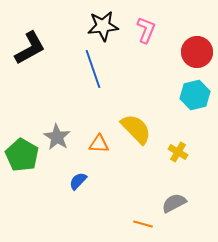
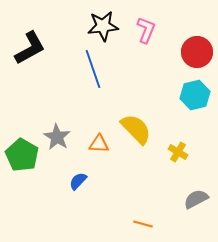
gray semicircle: moved 22 px right, 4 px up
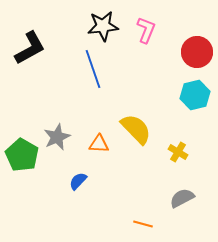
gray star: rotated 16 degrees clockwise
gray semicircle: moved 14 px left, 1 px up
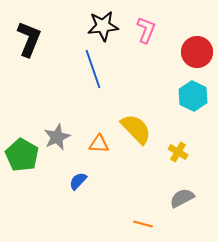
black L-shape: moved 1 px left, 9 px up; rotated 39 degrees counterclockwise
cyan hexagon: moved 2 px left, 1 px down; rotated 20 degrees counterclockwise
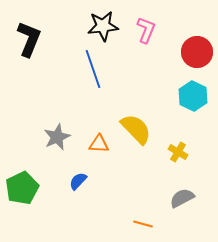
green pentagon: moved 33 px down; rotated 16 degrees clockwise
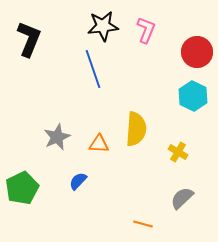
yellow semicircle: rotated 48 degrees clockwise
gray semicircle: rotated 15 degrees counterclockwise
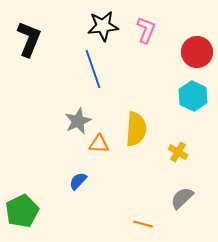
gray star: moved 21 px right, 16 px up
green pentagon: moved 23 px down
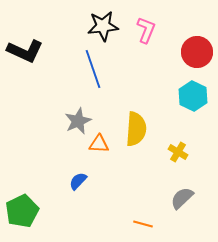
black L-shape: moved 4 px left, 12 px down; rotated 93 degrees clockwise
